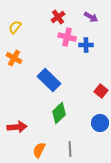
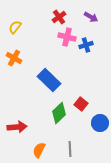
red cross: moved 1 px right
blue cross: rotated 16 degrees counterclockwise
red square: moved 20 px left, 13 px down
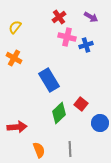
blue rectangle: rotated 15 degrees clockwise
orange semicircle: rotated 133 degrees clockwise
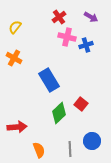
blue circle: moved 8 px left, 18 px down
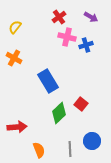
blue rectangle: moved 1 px left, 1 px down
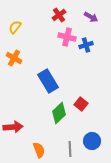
red cross: moved 2 px up
red arrow: moved 4 px left
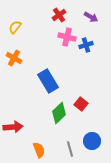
gray line: rotated 14 degrees counterclockwise
